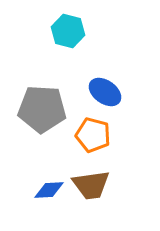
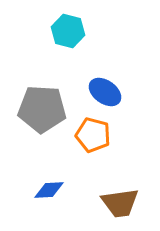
brown trapezoid: moved 29 px right, 18 px down
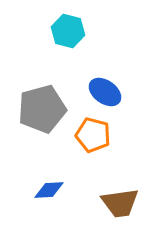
gray pentagon: rotated 18 degrees counterclockwise
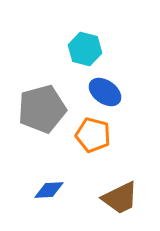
cyan hexagon: moved 17 px right, 18 px down
brown trapezoid: moved 5 px up; rotated 18 degrees counterclockwise
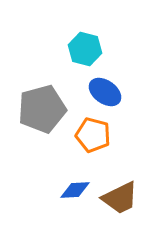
blue diamond: moved 26 px right
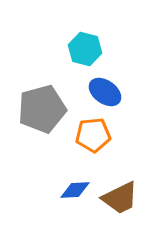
orange pentagon: rotated 20 degrees counterclockwise
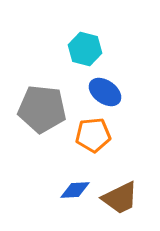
gray pentagon: rotated 21 degrees clockwise
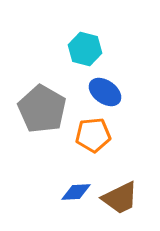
gray pentagon: rotated 24 degrees clockwise
blue diamond: moved 1 px right, 2 px down
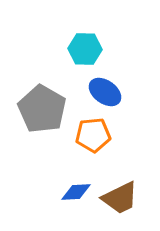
cyan hexagon: rotated 12 degrees counterclockwise
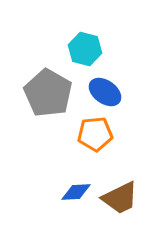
cyan hexagon: rotated 12 degrees clockwise
gray pentagon: moved 6 px right, 16 px up
orange pentagon: moved 2 px right, 1 px up
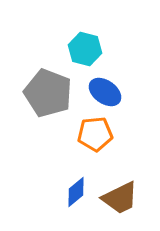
gray pentagon: rotated 9 degrees counterclockwise
blue diamond: rotated 36 degrees counterclockwise
